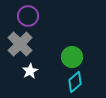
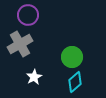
purple circle: moved 1 px up
gray cross: rotated 15 degrees clockwise
white star: moved 4 px right, 6 px down
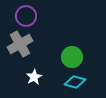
purple circle: moved 2 px left, 1 px down
cyan diamond: rotated 55 degrees clockwise
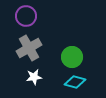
gray cross: moved 9 px right, 4 px down
white star: rotated 21 degrees clockwise
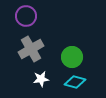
gray cross: moved 2 px right, 1 px down
white star: moved 7 px right, 2 px down
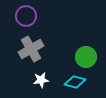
green circle: moved 14 px right
white star: moved 1 px down
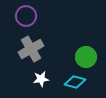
white star: moved 1 px up
